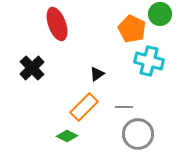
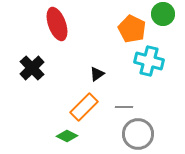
green circle: moved 3 px right
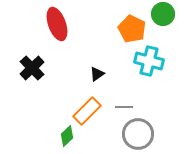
orange rectangle: moved 3 px right, 4 px down
green diamond: rotated 70 degrees counterclockwise
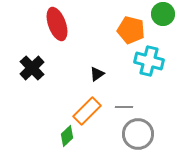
orange pentagon: moved 1 px left, 1 px down; rotated 12 degrees counterclockwise
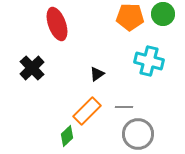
orange pentagon: moved 1 px left, 13 px up; rotated 12 degrees counterclockwise
